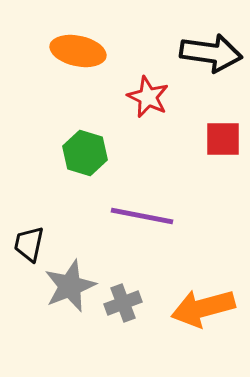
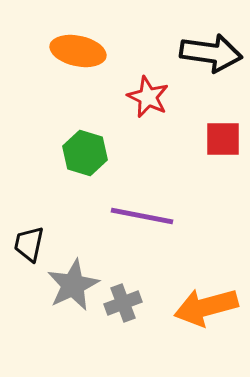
gray star: moved 3 px right, 1 px up; rotated 4 degrees counterclockwise
orange arrow: moved 3 px right, 1 px up
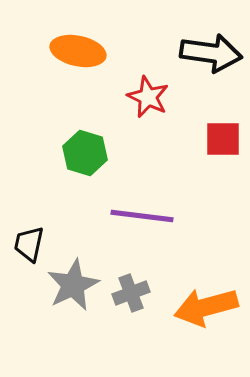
purple line: rotated 4 degrees counterclockwise
gray cross: moved 8 px right, 10 px up
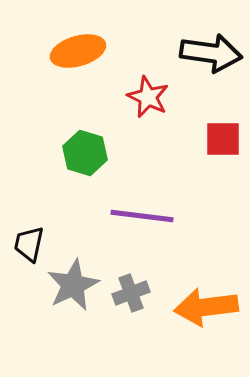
orange ellipse: rotated 28 degrees counterclockwise
orange arrow: rotated 8 degrees clockwise
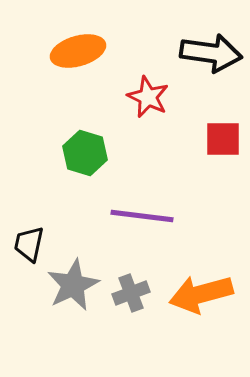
orange arrow: moved 5 px left, 13 px up; rotated 8 degrees counterclockwise
